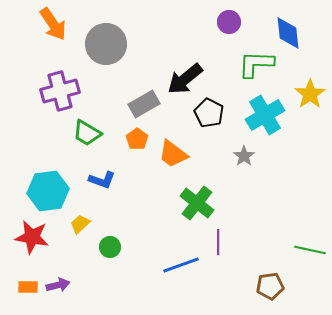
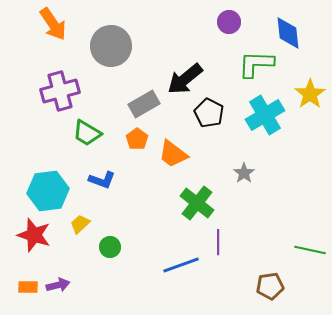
gray circle: moved 5 px right, 2 px down
gray star: moved 17 px down
red star: moved 2 px right, 2 px up; rotated 8 degrees clockwise
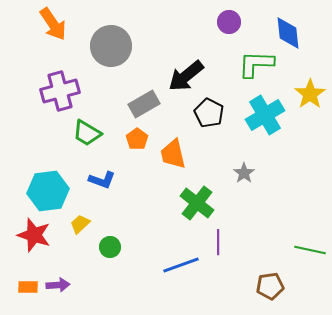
black arrow: moved 1 px right, 3 px up
orange trapezoid: rotated 40 degrees clockwise
purple arrow: rotated 10 degrees clockwise
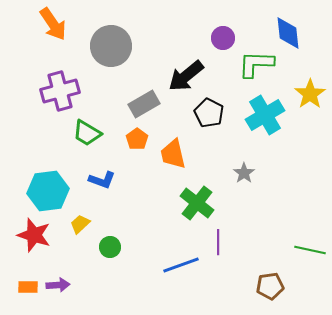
purple circle: moved 6 px left, 16 px down
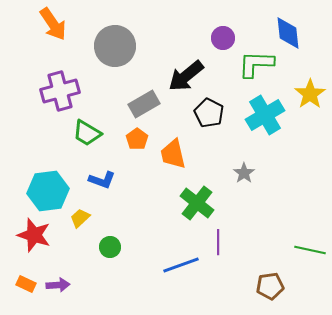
gray circle: moved 4 px right
yellow trapezoid: moved 6 px up
orange rectangle: moved 2 px left, 3 px up; rotated 24 degrees clockwise
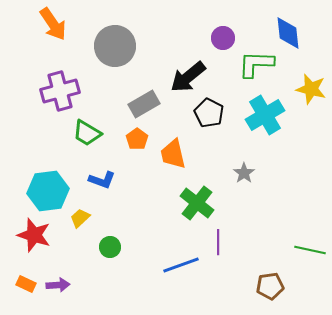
black arrow: moved 2 px right, 1 px down
yellow star: moved 1 px right, 5 px up; rotated 24 degrees counterclockwise
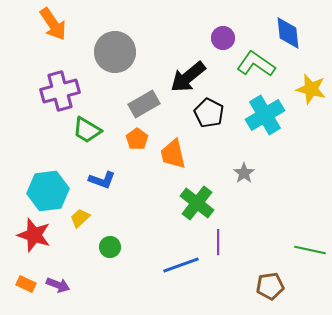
gray circle: moved 6 px down
green L-shape: rotated 33 degrees clockwise
green trapezoid: moved 3 px up
purple arrow: rotated 25 degrees clockwise
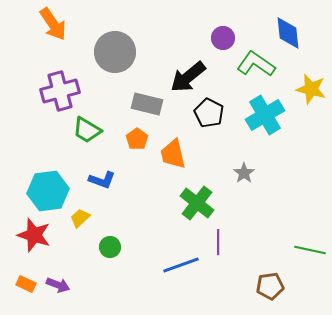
gray rectangle: moved 3 px right; rotated 44 degrees clockwise
